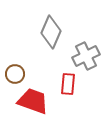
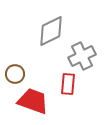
gray diamond: moved 1 px up; rotated 40 degrees clockwise
gray cross: moved 4 px left
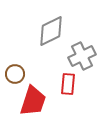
red trapezoid: rotated 88 degrees clockwise
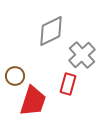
gray cross: moved 1 px up; rotated 16 degrees counterclockwise
brown circle: moved 2 px down
red rectangle: rotated 10 degrees clockwise
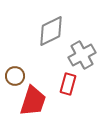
gray cross: rotated 12 degrees clockwise
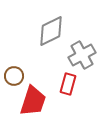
brown circle: moved 1 px left
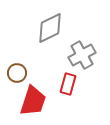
gray diamond: moved 1 px left, 3 px up
brown circle: moved 3 px right, 3 px up
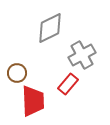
red rectangle: rotated 25 degrees clockwise
red trapezoid: rotated 20 degrees counterclockwise
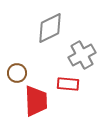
red rectangle: rotated 55 degrees clockwise
red trapezoid: moved 3 px right
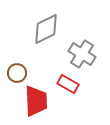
gray diamond: moved 4 px left, 1 px down
gray cross: moved 1 px up; rotated 28 degrees counterclockwise
red rectangle: rotated 25 degrees clockwise
